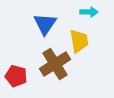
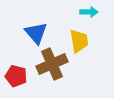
blue triangle: moved 9 px left, 9 px down; rotated 15 degrees counterclockwise
brown cross: moved 3 px left; rotated 8 degrees clockwise
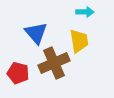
cyan arrow: moved 4 px left
brown cross: moved 2 px right, 1 px up
red pentagon: moved 2 px right, 3 px up
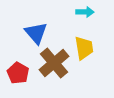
yellow trapezoid: moved 5 px right, 7 px down
brown cross: rotated 16 degrees counterclockwise
red pentagon: rotated 15 degrees clockwise
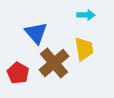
cyan arrow: moved 1 px right, 3 px down
yellow trapezoid: moved 1 px down
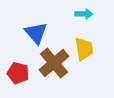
cyan arrow: moved 2 px left, 1 px up
red pentagon: rotated 15 degrees counterclockwise
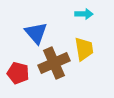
brown cross: rotated 16 degrees clockwise
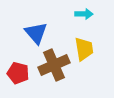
brown cross: moved 2 px down
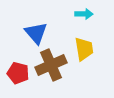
brown cross: moved 3 px left
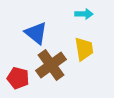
blue triangle: rotated 10 degrees counterclockwise
brown cross: rotated 12 degrees counterclockwise
red pentagon: moved 5 px down
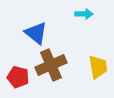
yellow trapezoid: moved 14 px right, 18 px down
brown cross: rotated 12 degrees clockwise
red pentagon: moved 1 px up
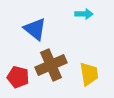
blue triangle: moved 1 px left, 4 px up
yellow trapezoid: moved 9 px left, 7 px down
